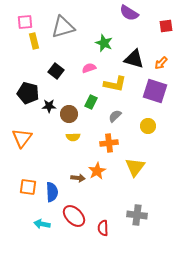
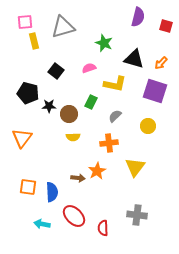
purple semicircle: moved 9 px right, 4 px down; rotated 108 degrees counterclockwise
red square: rotated 24 degrees clockwise
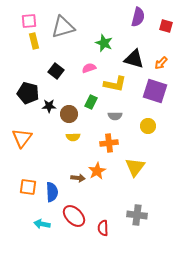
pink square: moved 4 px right, 1 px up
gray semicircle: rotated 136 degrees counterclockwise
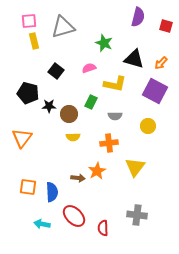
purple square: rotated 10 degrees clockwise
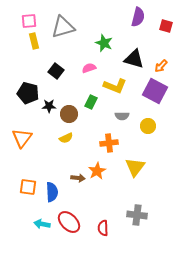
orange arrow: moved 3 px down
yellow L-shape: moved 2 px down; rotated 10 degrees clockwise
gray semicircle: moved 7 px right
yellow semicircle: moved 7 px left, 1 px down; rotated 24 degrees counterclockwise
red ellipse: moved 5 px left, 6 px down
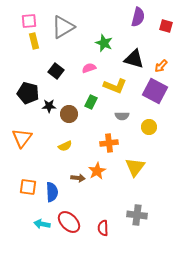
gray triangle: rotated 15 degrees counterclockwise
yellow circle: moved 1 px right, 1 px down
yellow semicircle: moved 1 px left, 8 px down
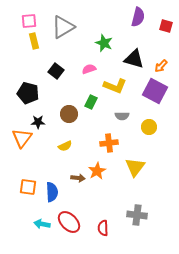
pink semicircle: moved 1 px down
black star: moved 11 px left, 16 px down
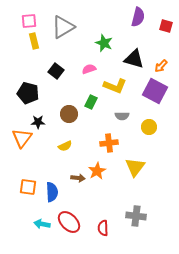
gray cross: moved 1 px left, 1 px down
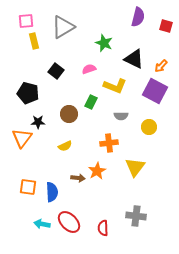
pink square: moved 3 px left
black triangle: rotated 10 degrees clockwise
gray semicircle: moved 1 px left
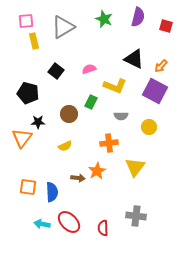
green star: moved 24 px up
